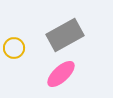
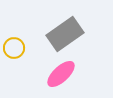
gray rectangle: moved 1 px up; rotated 6 degrees counterclockwise
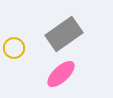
gray rectangle: moved 1 px left
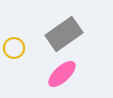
pink ellipse: moved 1 px right
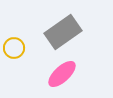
gray rectangle: moved 1 px left, 2 px up
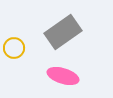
pink ellipse: moved 1 px right, 2 px down; rotated 60 degrees clockwise
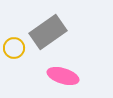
gray rectangle: moved 15 px left
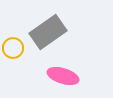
yellow circle: moved 1 px left
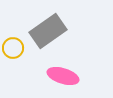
gray rectangle: moved 1 px up
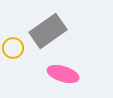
pink ellipse: moved 2 px up
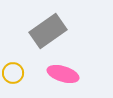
yellow circle: moved 25 px down
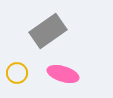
yellow circle: moved 4 px right
